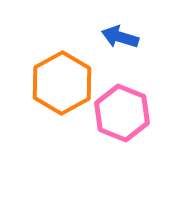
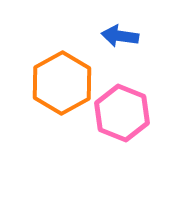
blue arrow: moved 1 px up; rotated 9 degrees counterclockwise
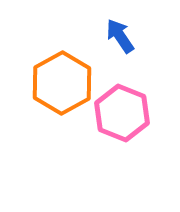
blue arrow: rotated 48 degrees clockwise
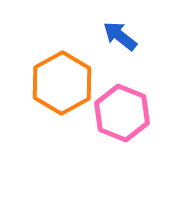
blue arrow: rotated 18 degrees counterclockwise
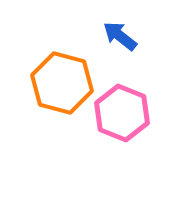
orange hexagon: rotated 16 degrees counterclockwise
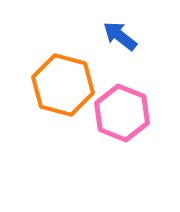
orange hexagon: moved 1 px right, 2 px down
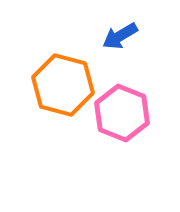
blue arrow: rotated 69 degrees counterclockwise
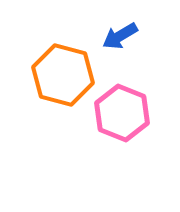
orange hexagon: moved 10 px up
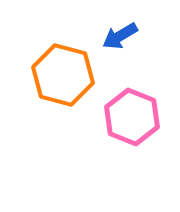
pink hexagon: moved 10 px right, 4 px down
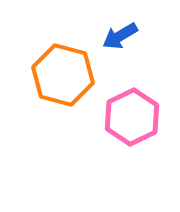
pink hexagon: rotated 12 degrees clockwise
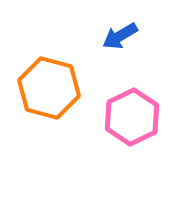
orange hexagon: moved 14 px left, 13 px down
